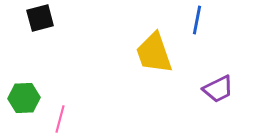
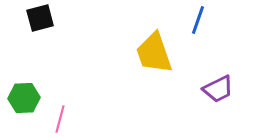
blue line: moved 1 px right; rotated 8 degrees clockwise
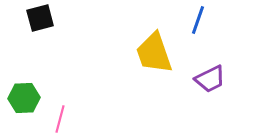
purple trapezoid: moved 8 px left, 10 px up
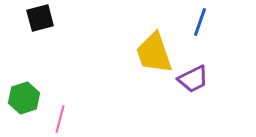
blue line: moved 2 px right, 2 px down
purple trapezoid: moved 17 px left
green hexagon: rotated 16 degrees counterclockwise
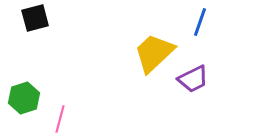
black square: moved 5 px left
yellow trapezoid: rotated 66 degrees clockwise
